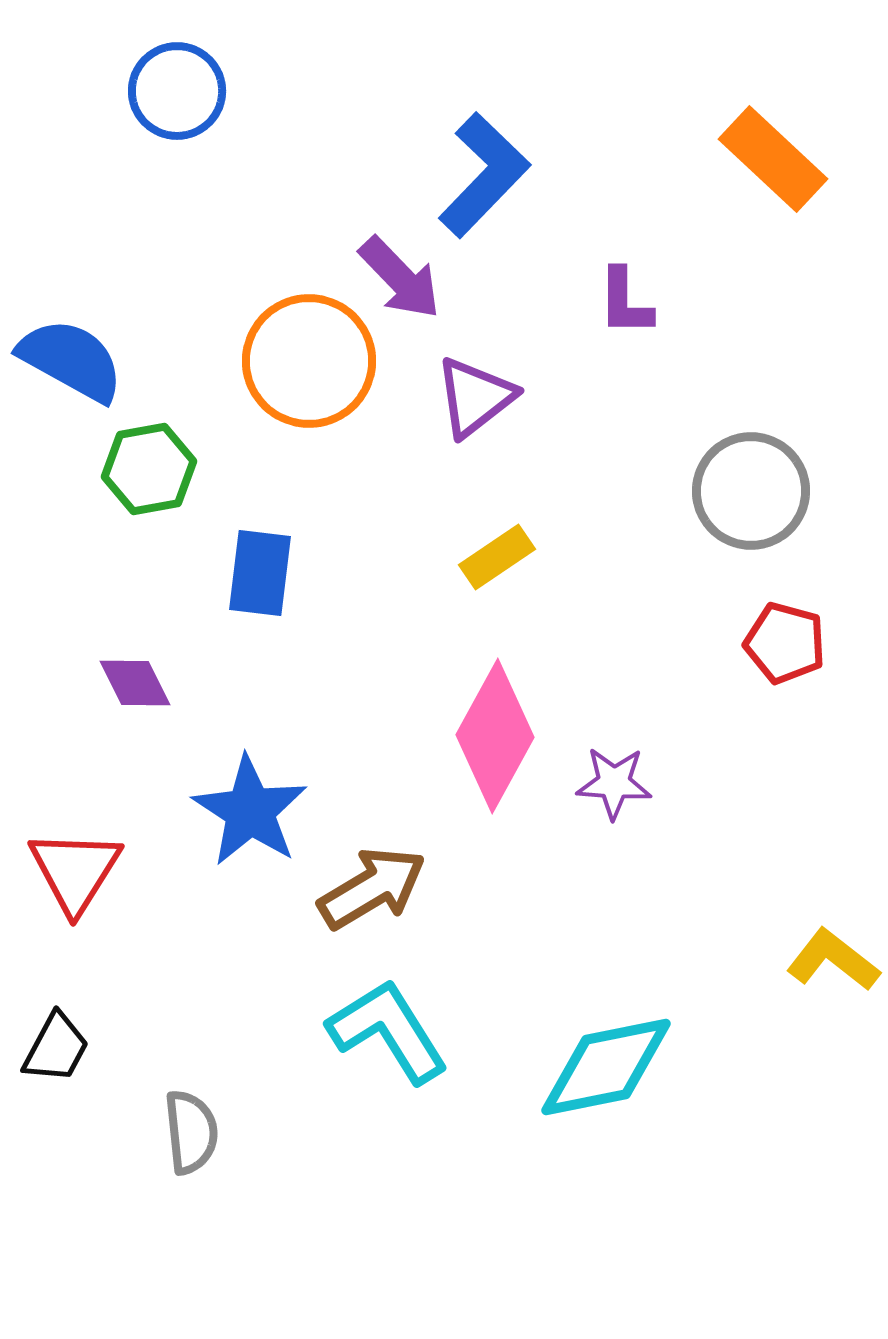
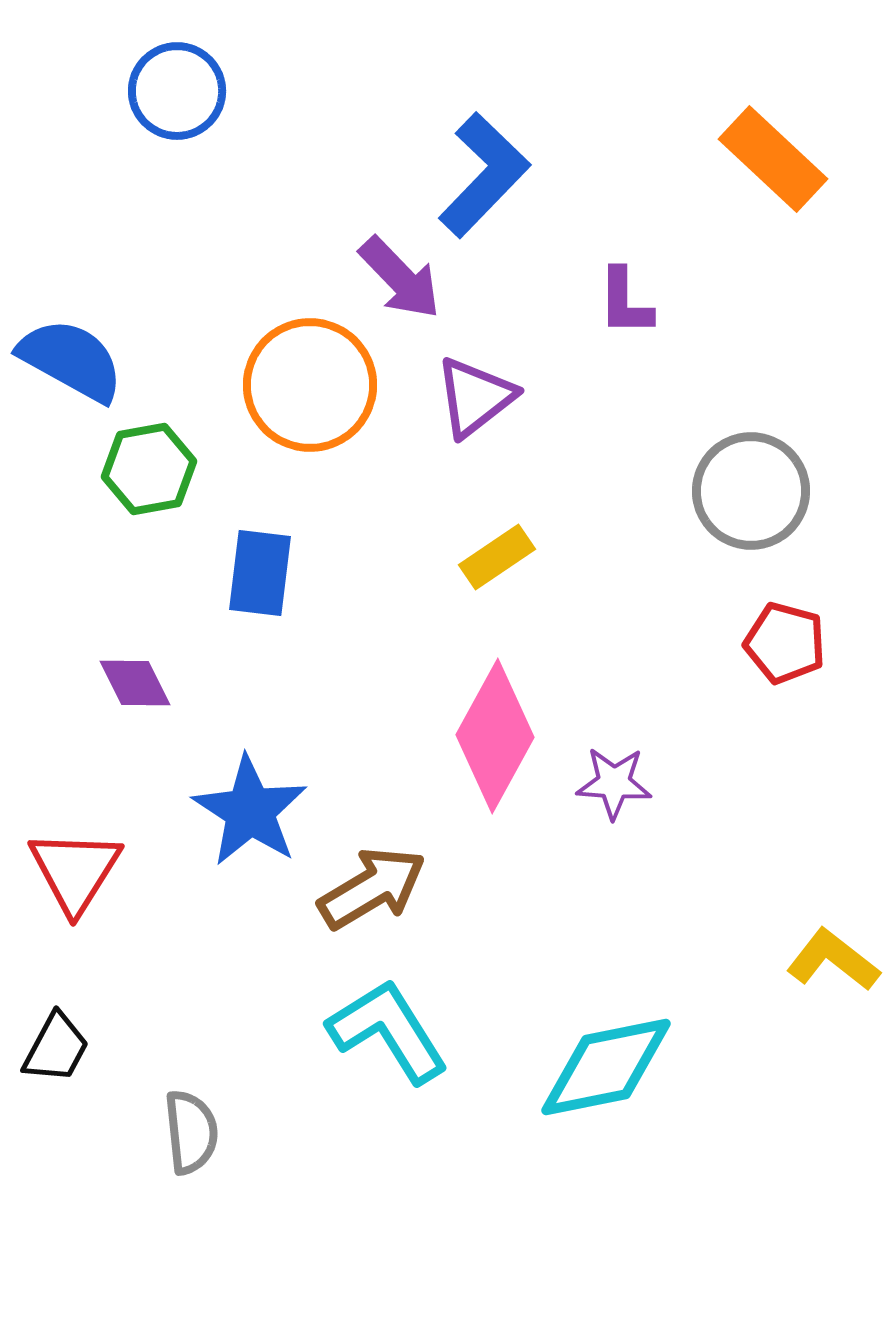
orange circle: moved 1 px right, 24 px down
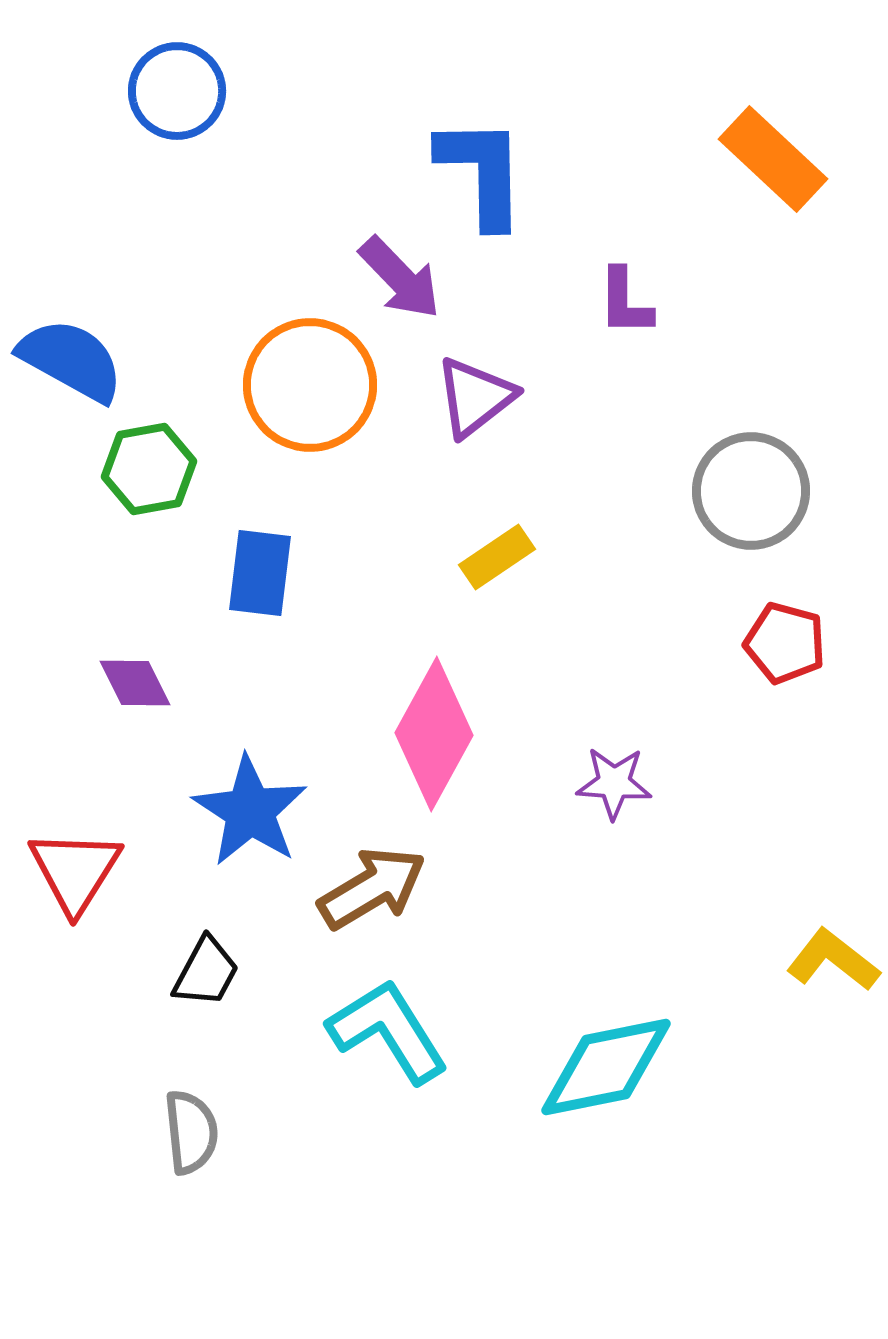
blue L-shape: moved 2 px left, 3 px up; rotated 45 degrees counterclockwise
pink diamond: moved 61 px left, 2 px up
black trapezoid: moved 150 px right, 76 px up
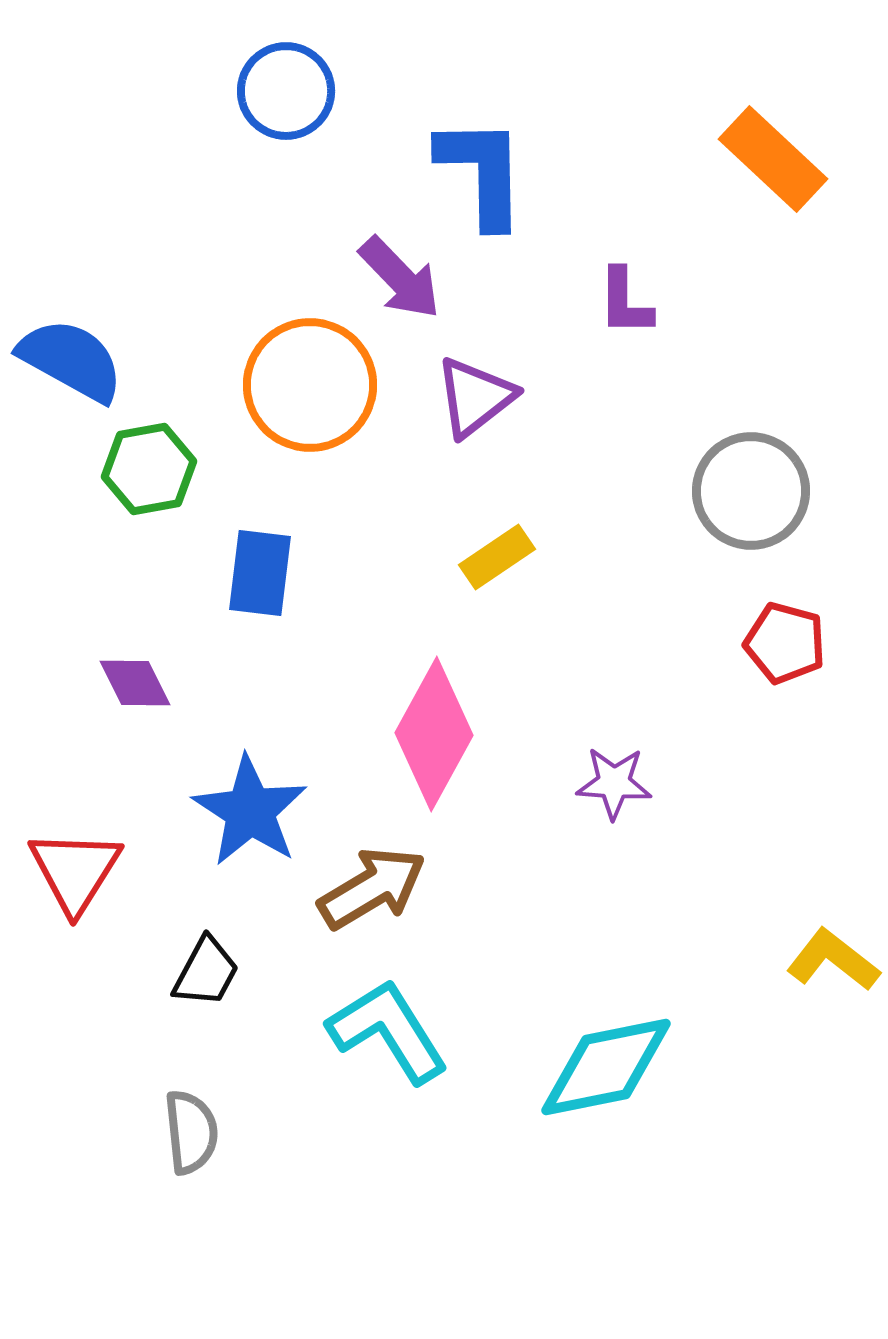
blue circle: moved 109 px right
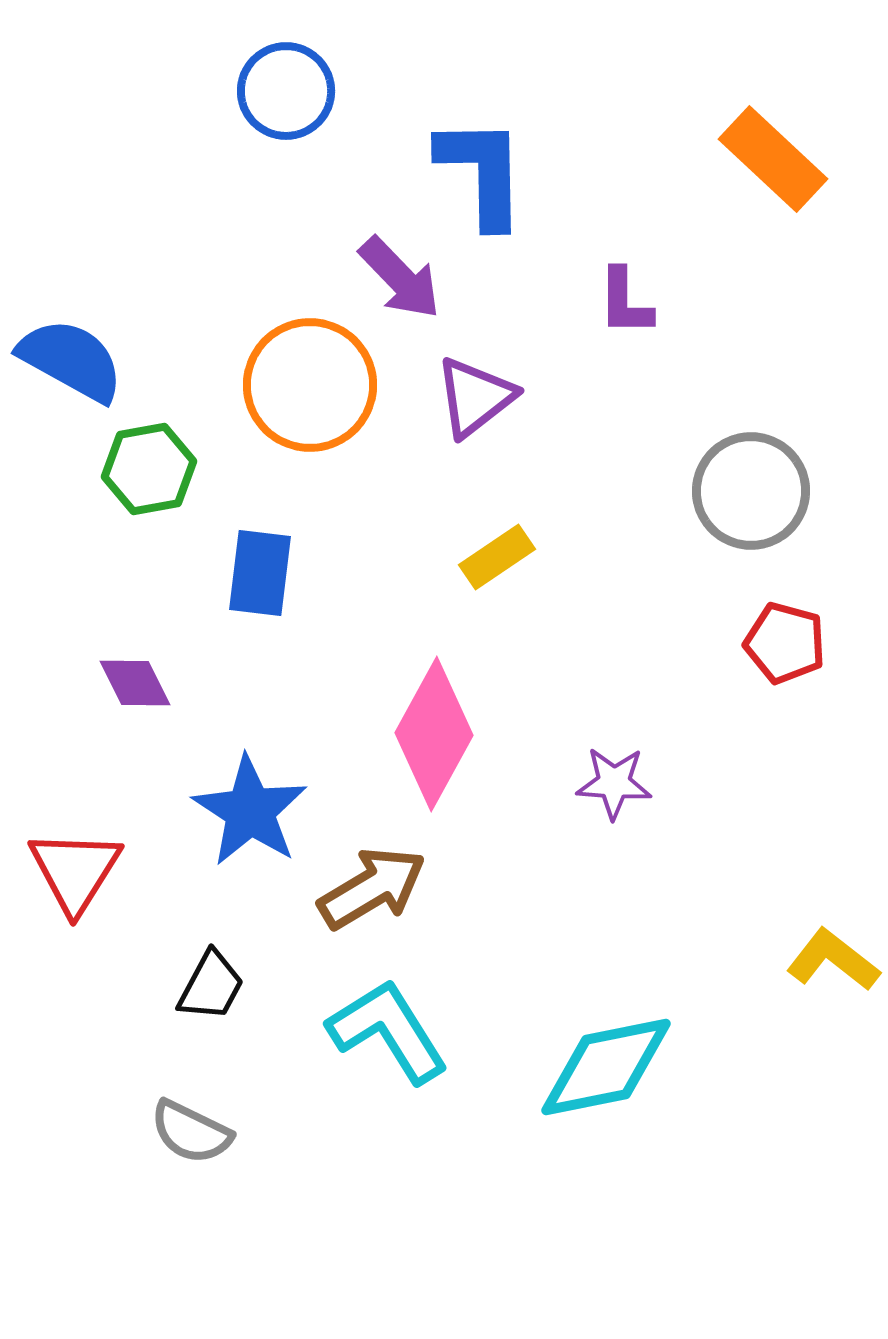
black trapezoid: moved 5 px right, 14 px down
gray semicircle: rotated 122 degrees clockwise
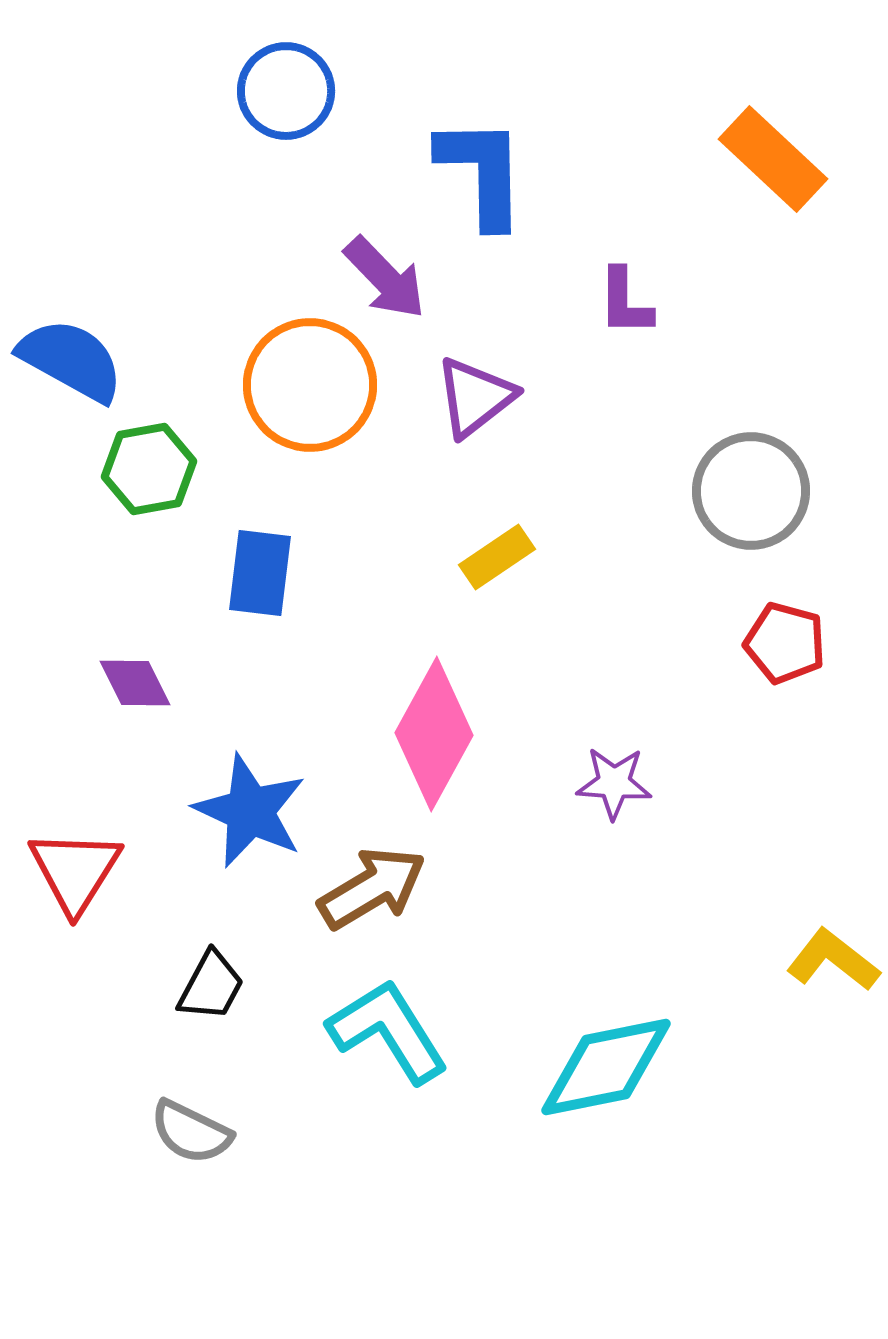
purple arrow: moved 15 px left
blue star: rotated 8 degrees counterclockwise
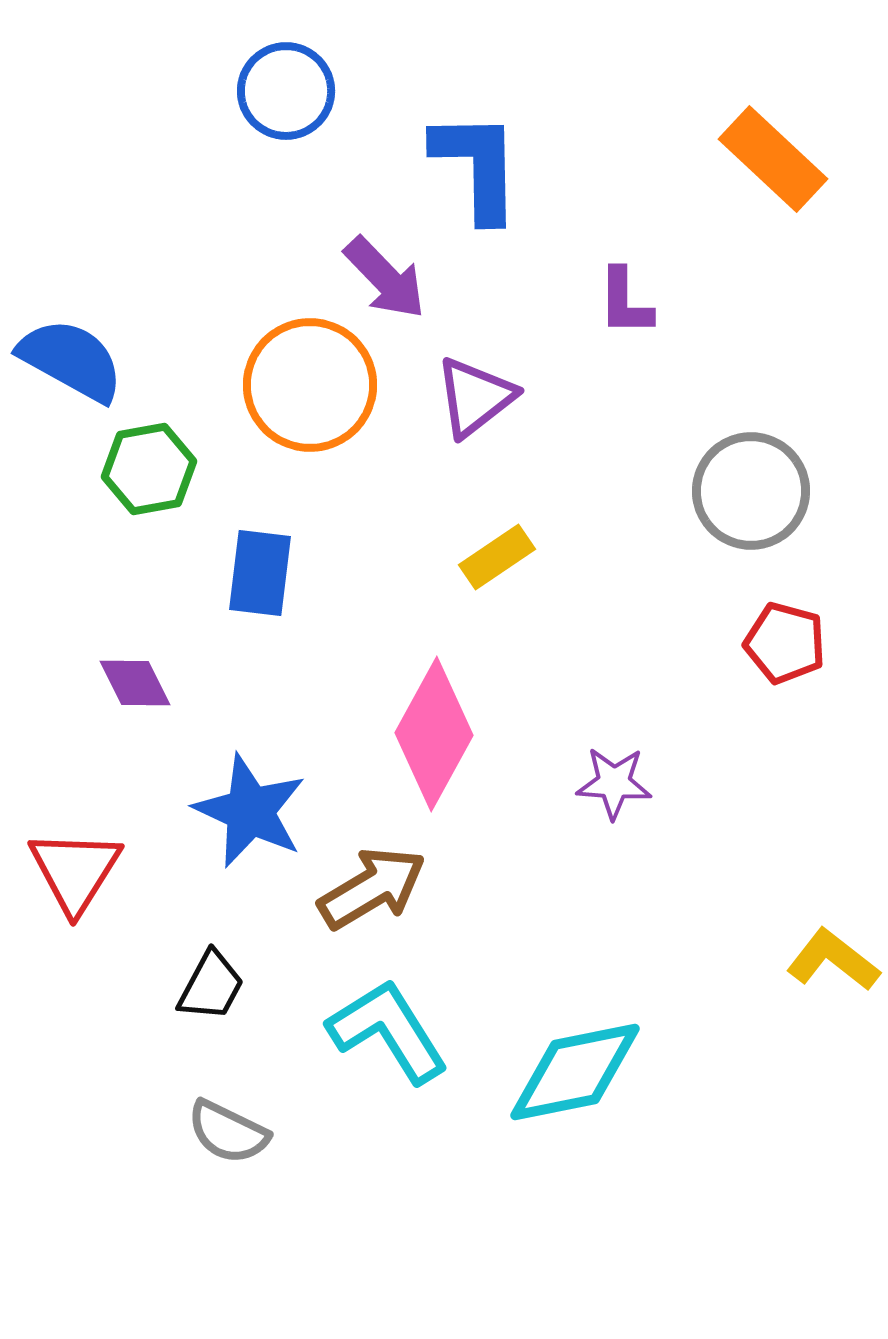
blue L-shape: moved 5 px left, 6 px up
cyan diamond: moved 31 px left, 5 px down
gray semicircle: moved 37 px right
